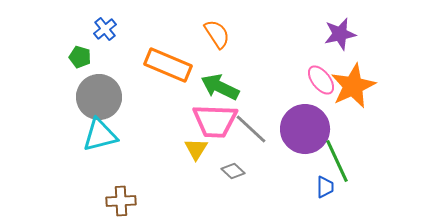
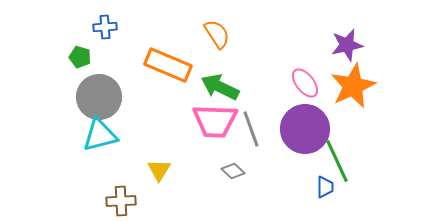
blue cross: moved 2 px up; rotated 35 degrees clockwise
purple star: moved 7 px right, 11 px down
pink ellipse: moved 16 px left, 3 px down
gray line: rotated 27 degrees clockwise
yellow triangle: moved 37 px left, 21 px down
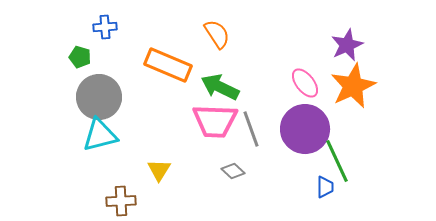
purple star: rotated 12 degrees counterclockwise
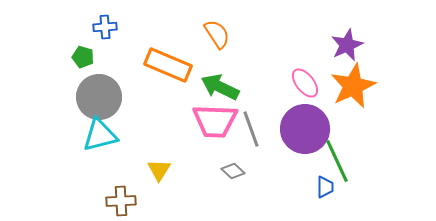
green pentagon: moved 3 px right
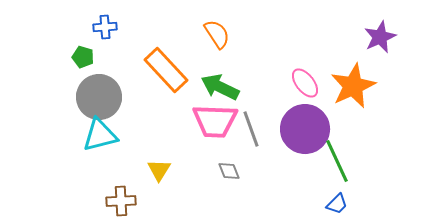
purple star: moved 33 px right, 8 px up
orange rectangle: moved 2 px left, 5 px down; rotated 24 degrees clockwise
gray diamond: moved 4 px left; rotated 25 degrees clockwise
blue trapezoid: moved 12 px right, 17 px down; rotated 45 degrees clockwise
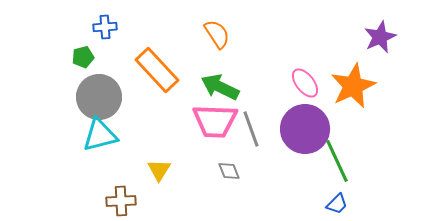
green pentagon: rotated 30 degrees counterclockwise
orange rectangle: moved 9 px left
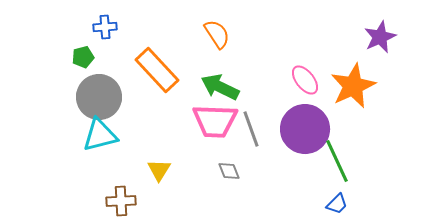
pink ellipse: moved 3 px up
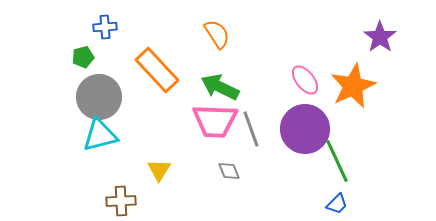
purple star: rotated 12 degrees counterclockwise
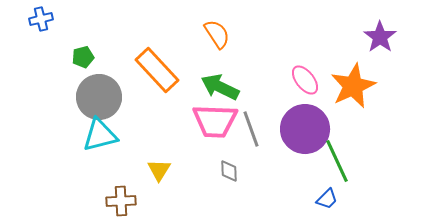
blue cross: moved 64 px left, 8 px up; rotated 10 degrees counterclockwise
gray diamond: rotated 20 degrees clockwise
blue trapezoid: moved 10 px left, 5 px up
